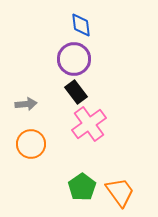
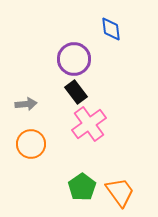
blue diamond: moved 30 px right, 4 px down
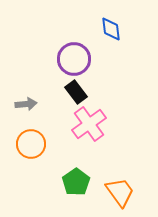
green pentagon: moved 6 px left, 5 px up
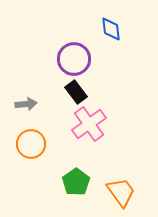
orange trapezoid: moved 1 px right
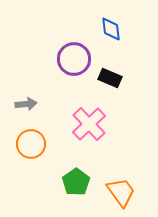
black rectangle: moved 34 px right, 14 px up; rotated 30 degrees counterclockwise
pink cross: rotated 8 degrees counterclockwise
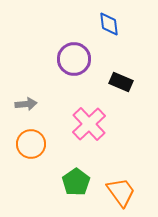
blue diamond: moved 2 px left, 5 px up
black rectangle: moved 11 px right, 4 px down
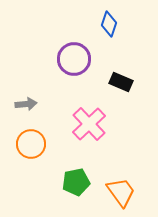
blue diamond: rotated 25 degrees clockwise
green pentagon: rotated 24 degrees clockwise
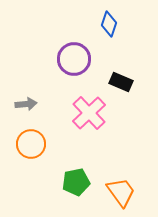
pink cross: moved 11 px up
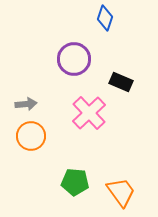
blue diamond: moved 4 px left, 6 px up
orange circle: moved 8 px up
green pentagon: moved 1 px left; rotated 16 degrees clockwise
